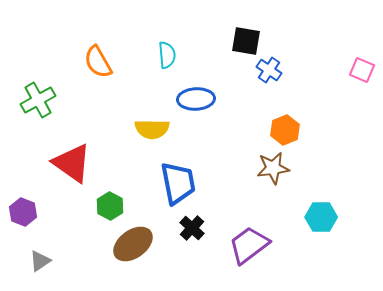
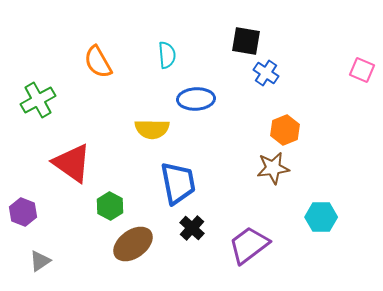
blue cross: moved 3 px left, 3 px down
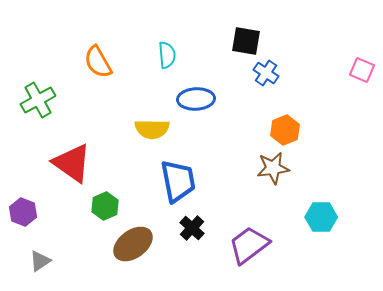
blue trapezoid: moved 2 px up
green hexagon: moved 5 px left; rotated 8 degrees clockwise
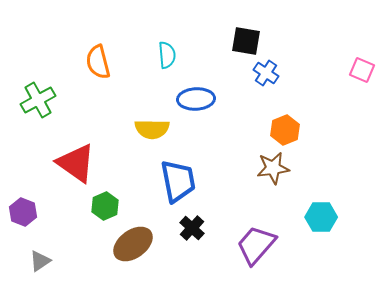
orange semicircle: rotated 16 degrees clockwise
red triangle: moved 4 px right
purple trapezoid: moved 7 px right; rotated 12 degrees counterclockwise
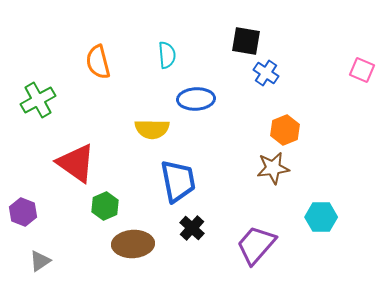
brown ellipse: rotated 33 degrees clockwise
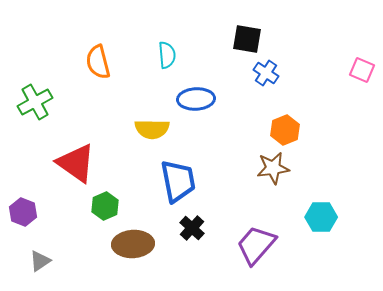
black square: moved 1 px right, 2 px up
green cross: moved 3 px left, 2 px down
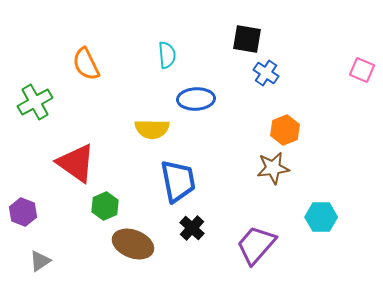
orange semicircle: moved 12 px left, 2 px down; rotated 12 degrees counterclockwise
brown ellipse: rotated 24 degrees clockwise
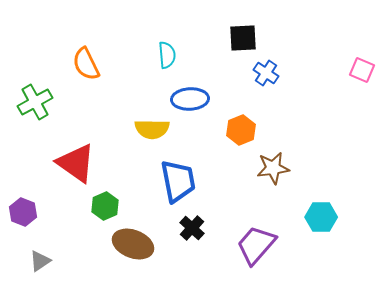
black square: moved 4 px left, 1 px up; rotated 12 degrees counterclockwise
blue ellipse: moved 6 px left
orange hexagon: moved 44 px left
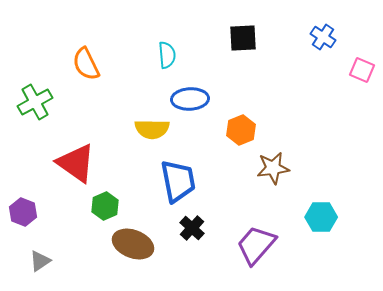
blue cross: moved 57 px right, 36 px up
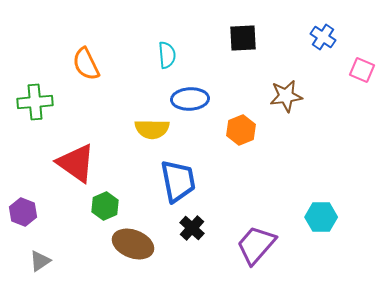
green cross: rotated 24 degrees clockwise
brown star: moved 13 px right, 72 px up
